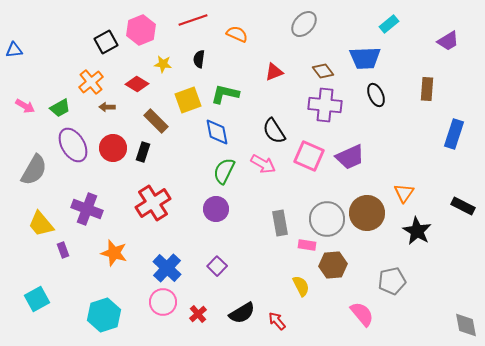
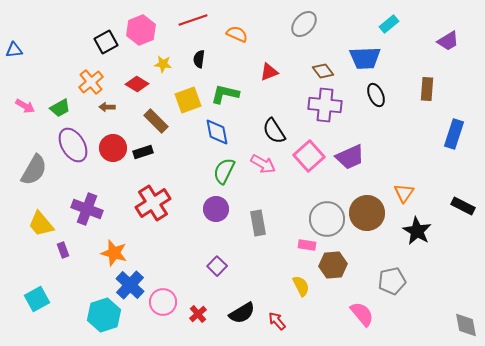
red triangle at (274, 72): moved 5 px left
black rectangle at (143, 152): rotated 54 degrees clockwise
pink square at (309, 156): rotated 24 degrees clockwise
gray rectangle at (280, 223): moved 22 px left
blue cross at (167, 268): moved 37 px left, 17 px down
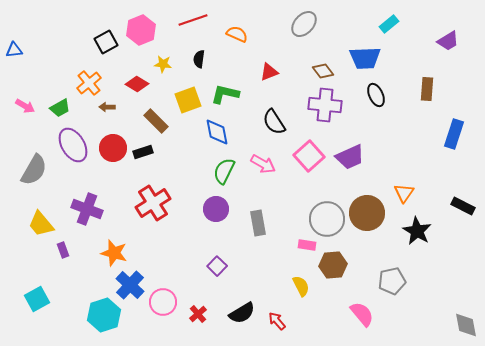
orange cross at (91, 82): moved 2 px left, 1 px down
black semicircle at (274, 131): moved 9 px up
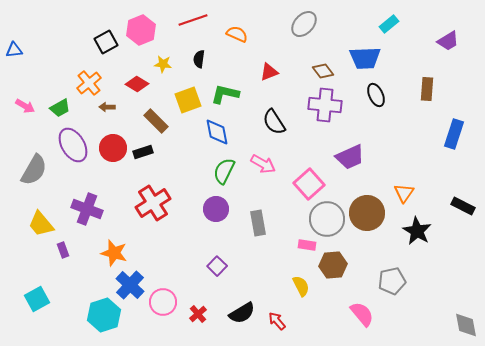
pink square at (309, 156): moved 28 px down
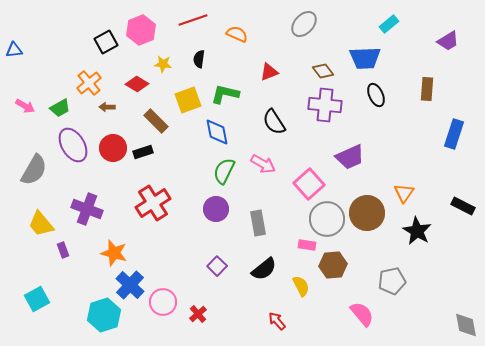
black semicircle at (242, 313): moved 22 px right, 44 px up; rotated 8 degrees counterclockwise
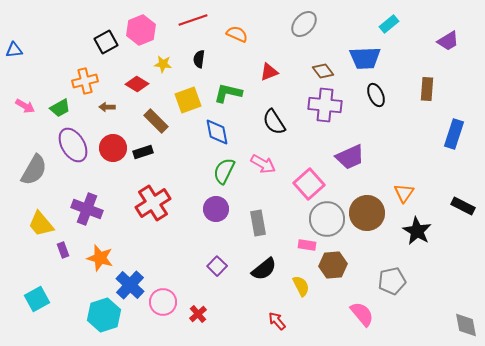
orange cross at (89, 83): moved 4 px left, 2 px up; rotated 25 degrees clockwise
green L-shape at (225, 94): moved 3 px right, 1 px up
orange star at (114, 253): moved 14 px left, 5 px down
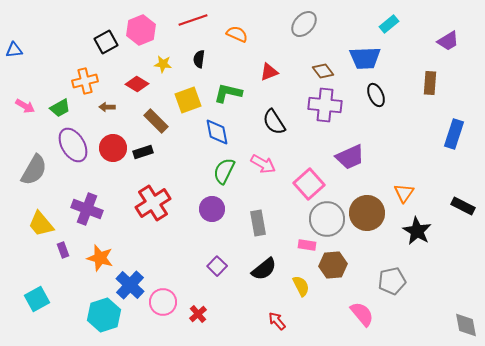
brown rectangle at (427, 89): moved 3 px right, 6 px up
purple circle at (216, 209): moved 4 px left
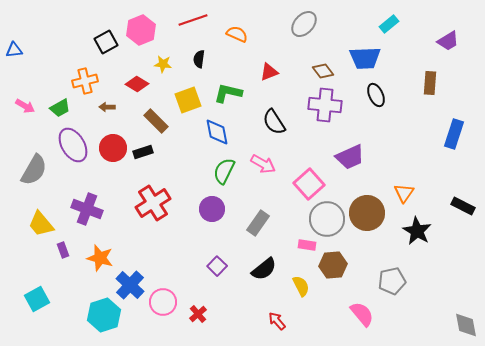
gray rectangle at (258, 223): rotated 45 degrees clockwise
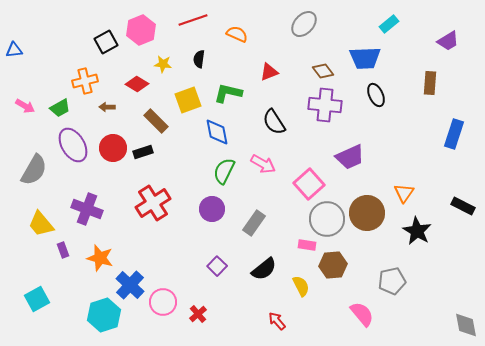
gray rectangle at (258, 223): moved 4 px left
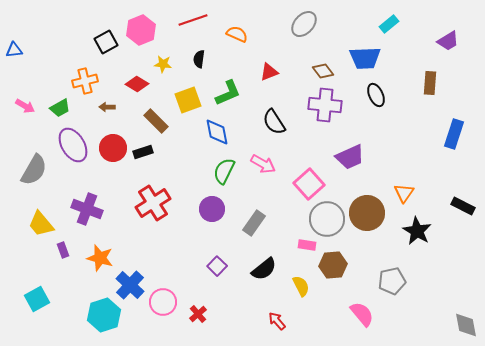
green L-shape at (228, 93): rotated 144 degrees clockwise
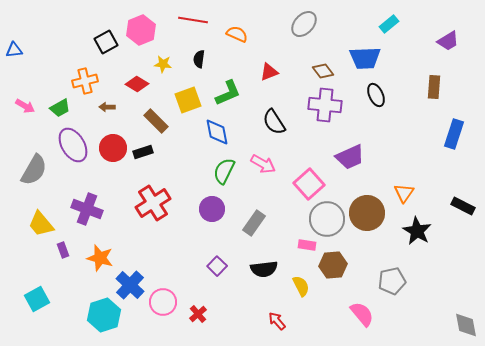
red line at (193, 20): rotated 28 degrees clockwise
brown rectangle at (430, 83): moved 4 px right, 4 px down
black semicircle at (264, 269): rotated 32 degrees clockwise
